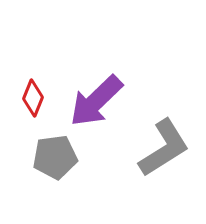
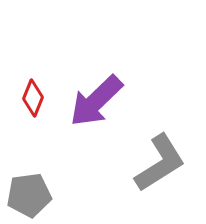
gray L-shape: moved 4 px left, 15 px down
gray pentagon: moved 26 px left, 38 px down
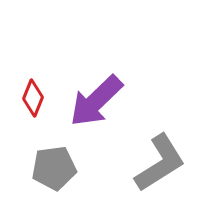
gray pentagon: moved 25 px right, 27 px up
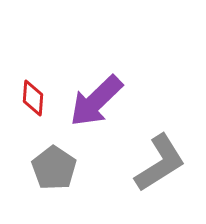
red diamond: rotated 18 degrees counterclockwise
gray pentagon: rotated 30 degrees counterclockwise
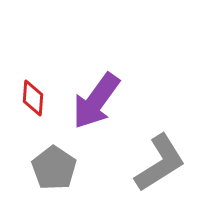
purple arrow: rotated 10 degrees counterclockwise
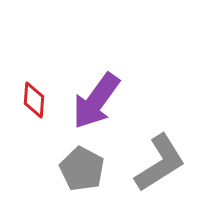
red diamond: moved 1 px right, 2 px down
gray pentagon: moved 28 px right, 1 px down; rotated 6 degrees counterclockwise
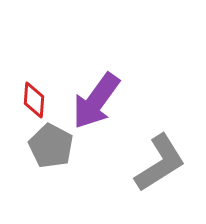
gray pentagon: moved 31 px left, 23 px up
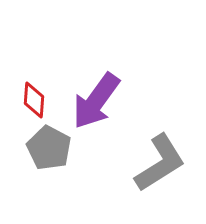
gray pentagon: moved 2 px left, 2 px down
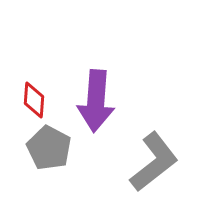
purple arrow: rotated 32 degrees counterclockwise
gray L-shape: moved 6 px left, 1 px up; rotated 6 degrees counterclockwise
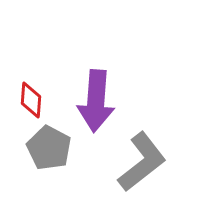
red diamond: moved 3 px left
gray L-shape: moved 12 px left
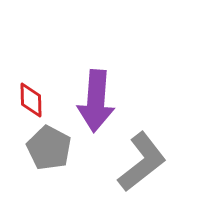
red diamond: rotated 6 degrees counterclockwise
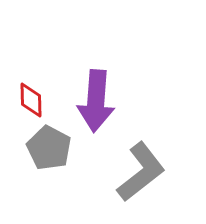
gray L-shape: moved 1 px left, 10 px down
